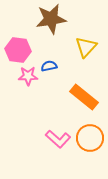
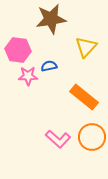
orange circle: moved 2 px right, 1 px up
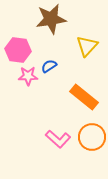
yellow triangle: moved 1 px right, 1 px up
blue semicircle: rotated 21 degrees counterclockwise
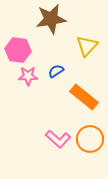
blue semicircle: moved 7 px right, 5 px down
orange circle: moved 2 px left, 2 px down
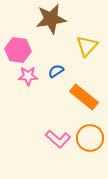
orange circle: moved 1 px up
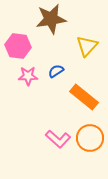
pink hexagon: moved 4 px up
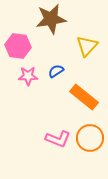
pink L-shape: rotated 20 degrees counterclockwise
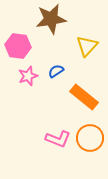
pink star: rotated 18 degrees counterclockwise
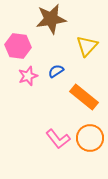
pink L-shape: rotated 30 degrees clockwise
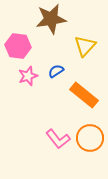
yellow triangle: moved 2 px left
orange rectangle: moved 2 px up
